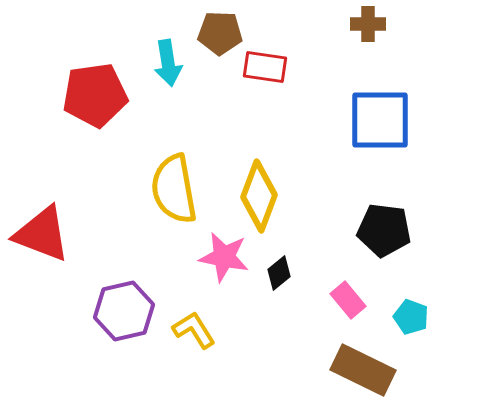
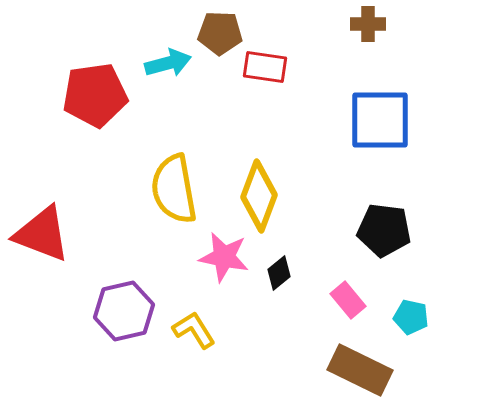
cyan arrow: rotated 96 degrees counterclockwise
cyan pentagon: rotated 8 degrees counterclockwise
brown rectangle: moved 3 px left
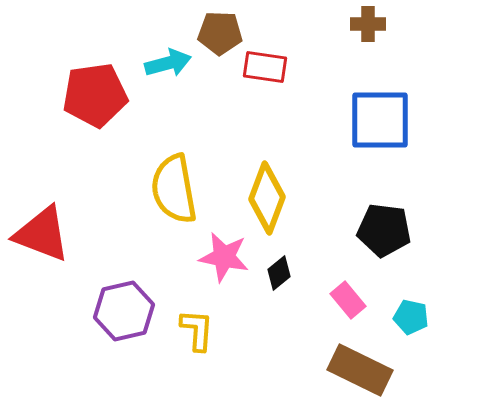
yellow diamond: moved 8 px right, 2 px down
yellow L-shape: moved 3 px right; rotated 36 degrees clockwise
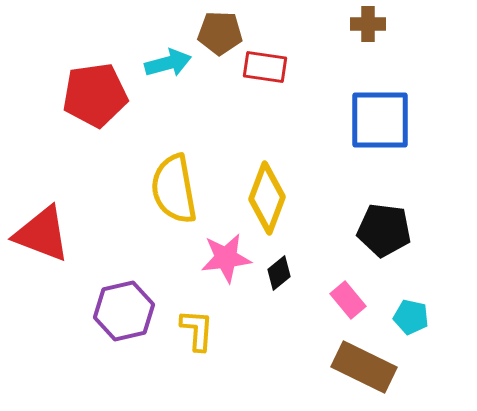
pink star: moved 2 px right, 1 px down; rotated 18 degrees counterclockwise
brown rectangle: moved 4 px right, 3 px up
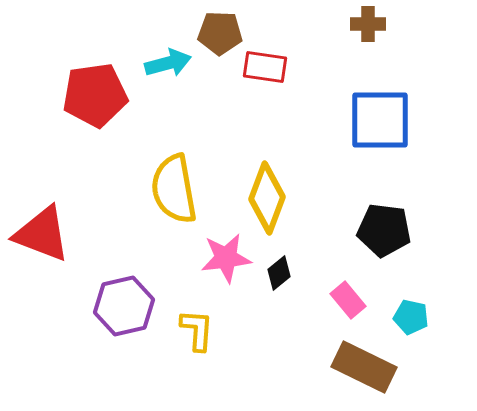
purple hexagon: moved 5 px up
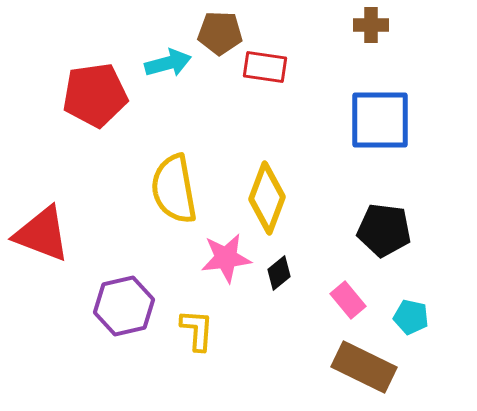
brown cross: moved 3 px right, 1 px down
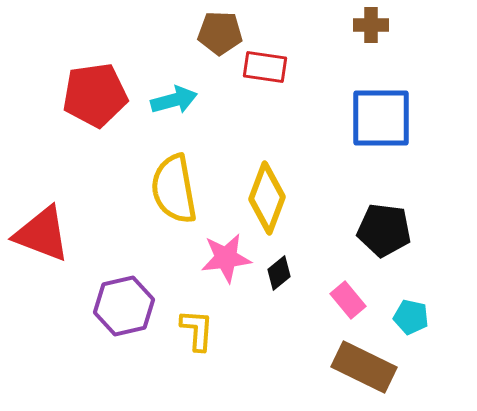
cyan arrow: moved 6 px right, 37 px down
blue square: moved 1 px right, 2 px up
